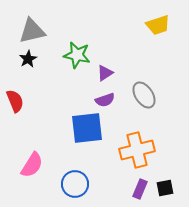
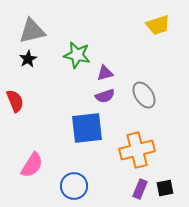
purple triangle: rotated 18 degrees clockwise
purple semicircle: moved 4 px up
blue circle: moved 1 px left, 2 px down
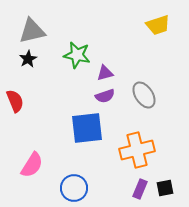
blue circle: moved 2 px down
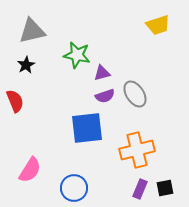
black star: moved 2 px left, 6 px down
purple triangle: moved 3 px left
gray ellipse: moved 9 px left, 1 px up
pink semicircle: moved 2 px left, 5 px down
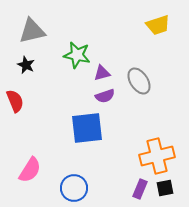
black star: rotated 18 degrees counterclockwise
gray ellipse: moved 4 px right, 13 px up
orange cross: moved 20 px right, 6 px down
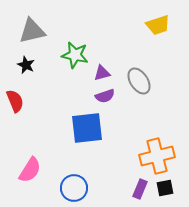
green star: moved 2 px left
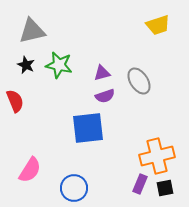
green star: moved 16 px left, 10 px down
blue square: moved 1 px right
purple rectangle: moved 5 px up
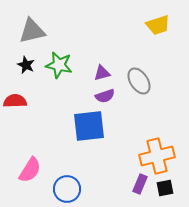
red semicircle: rotated 70 degrees counterclockwise
blue square: moved 1 px right, 2 px up
blue circle: moved 7 px left, 1 px down
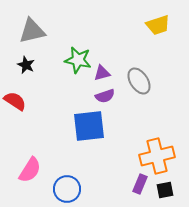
green star: moved 19 px right, 5 px up
red semicircle: rotated 35 degrees clockwise
black square: moved 2 px down
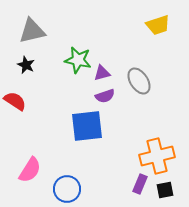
blue square: moved 2 px left
